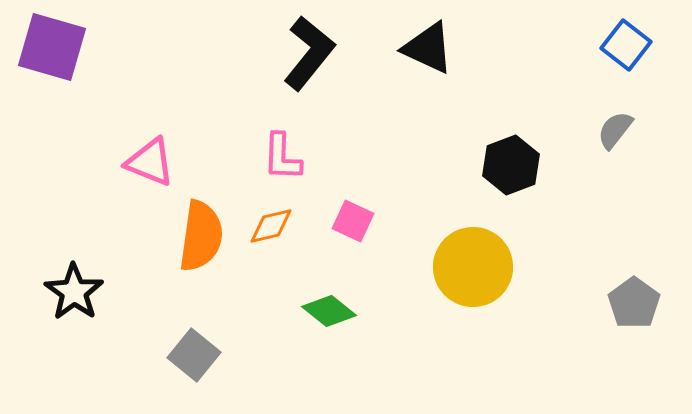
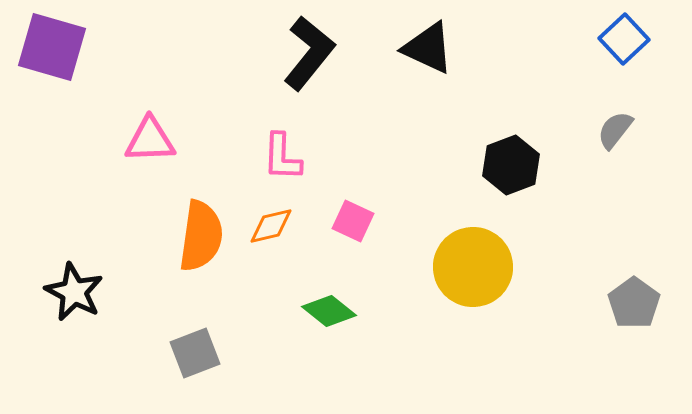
blue square: moved 2 px left, 6 px up; rotated 9 degrees clockwise
pink triangle: moved 22 px up; rotated 24 degrees counterclockwise
black star: rotated 8 degrees counterclockwise
gray square: moved 1 px right, 2 px up; rotated 30 degrees clockwise
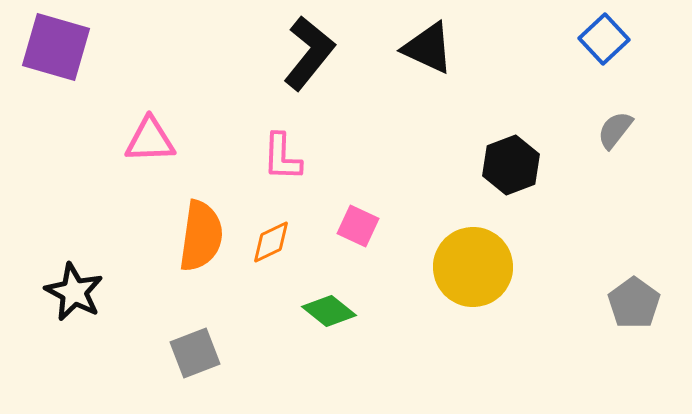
blue square: moved 20 px left
purple square: moved 4 px right
pink square: moved 5 px right, 5 px down
orange diamond: moved 16 px down; rotated 12 degrees counterclockwise
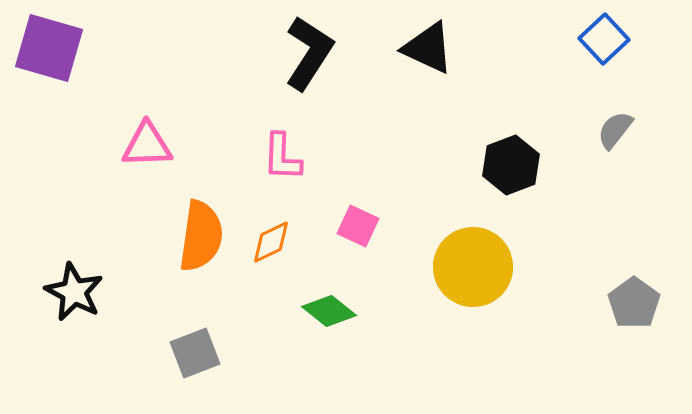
purple square: moved 7 px left, 1 px down
black L-shape: rotated 6 degrees counterclockwise
pink triangle: moved 3 px left, 5 px down
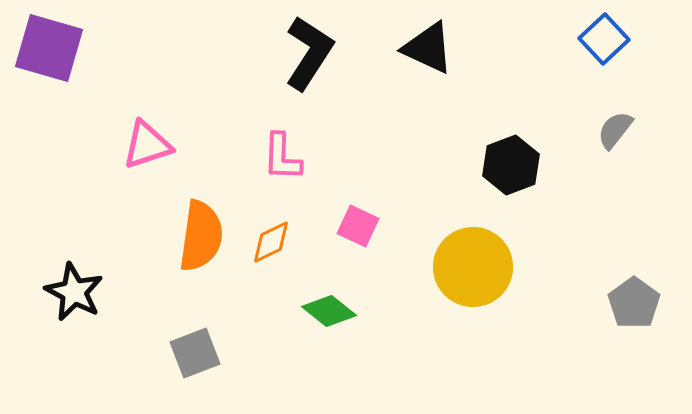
pink triangle: rotated 16 degrees counterclockwise
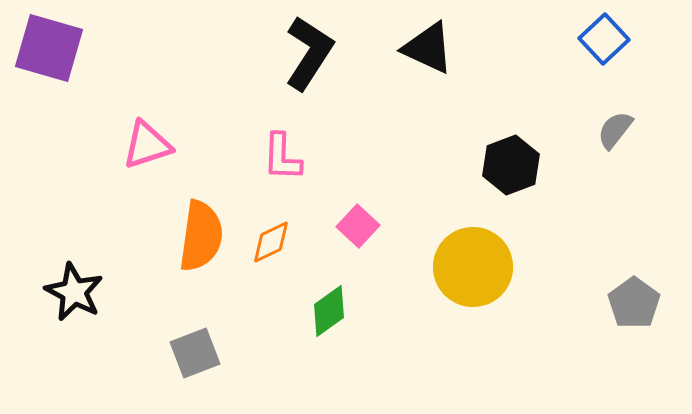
pink square: rotated 18 degrees clockwise
green diamond: rotated 74 degrees counterclockwise
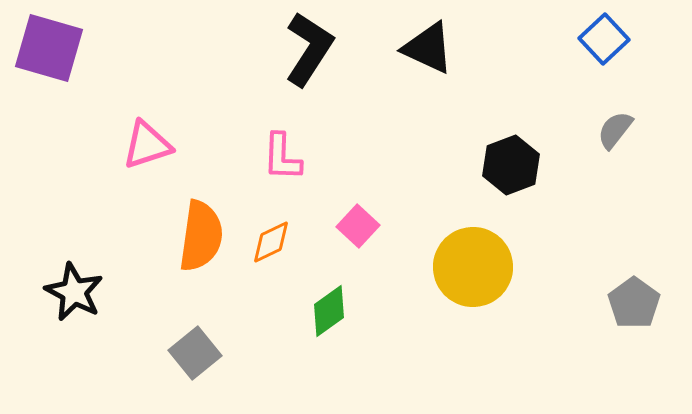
black L-shape: moved 4 px up
gray square: rotated 18 degrees counterclockwise
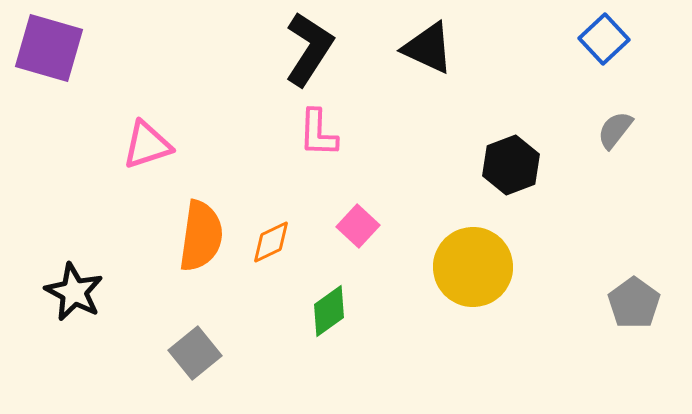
pink L-shape: moved 36 px right, 24 px up
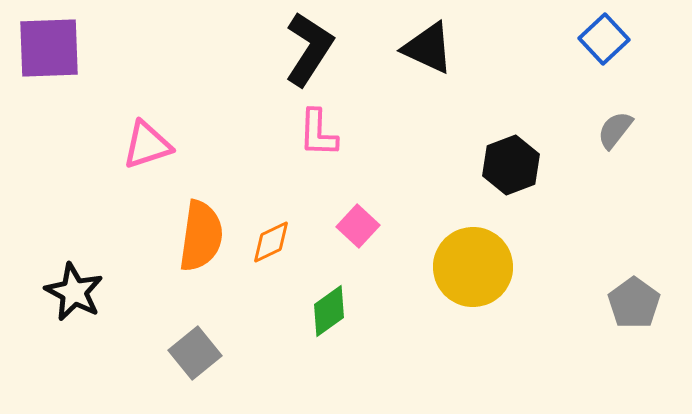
purple square: rotated 18 degrees counterclockwise
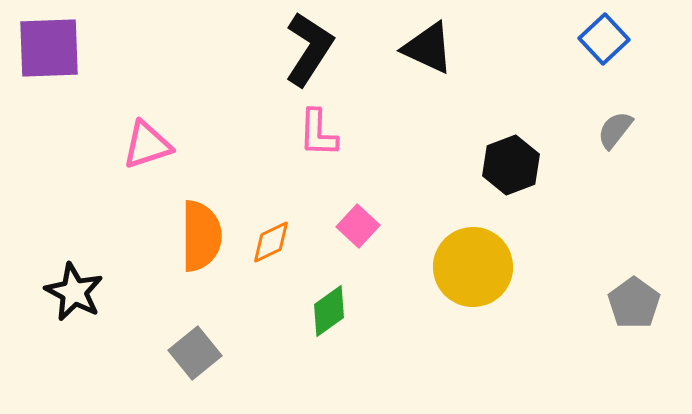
orange semicircle: rotated 8 degrees counterclockwise
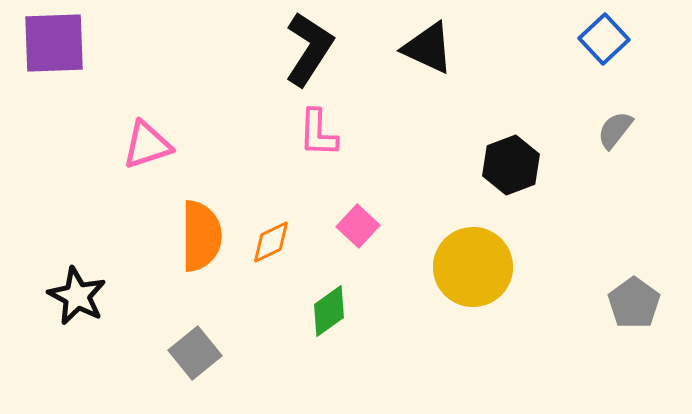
purple square: moved 5 px right, 5 px up
black star: moved 3 px right, 4 px down
